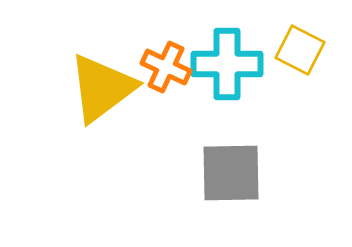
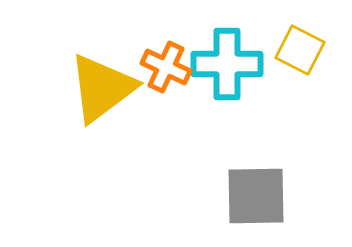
gray square: moved 25 px right, 23 px down
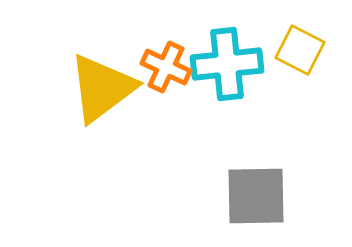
cyan cross: rotated 6 degrees counterclockwise
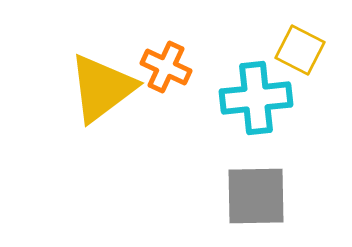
cyan cross: moved 29 px right, 34 px down
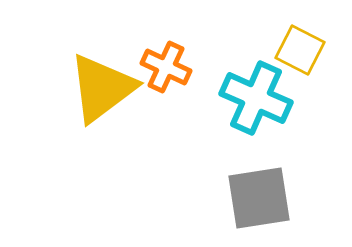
cyan cross: rotated 30 degrees clockwise
gray square: moved 3 px right, 2 px down; rotated 8 degrees counterclockwise
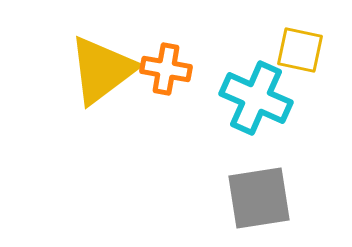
yellow square: rotated 15 degrees counterclockwise
orange cross: moved 2 px down; rotated 15 degrees counterclockwise
yellow triangle: moved 18 px up
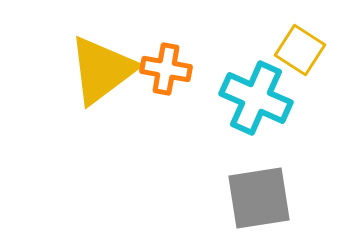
yellow square: rotated 21 degrees clockwise
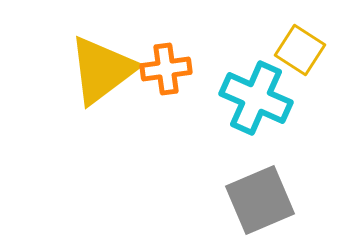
orange cross: rotated 18 degrees counterclockwise
gray square: moved 1 px right, 2 px down; rotated 14 degrees counterclockwise
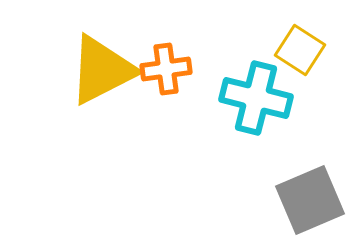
yellow triangle: rotated 10 degrees clockwise
cyan cross: rotated 10 degrees counterclockwise
gray square: moved 50 px right
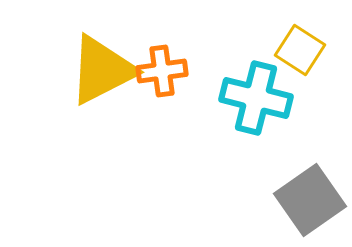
orange cross: moved 4 px left, 2 px down
gray square: rotated 12 degrees counterclockwise
